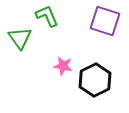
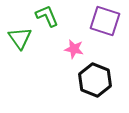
pink star: moved 11 px right, 17 px up
black hexagon: rotated 12 degrees counterclockwise
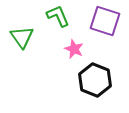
green L-shape: moved 11 px right
green triangle: moved 2 px right, 1 px up
pink star: rotated 12 degrees clockwise
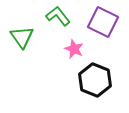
green L-shape: rotated 15 degrees counterclockwise
purple square: moved 2 px left, 1 px down; rotated 8 degrees clockwise
